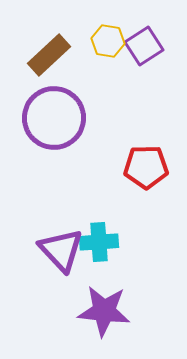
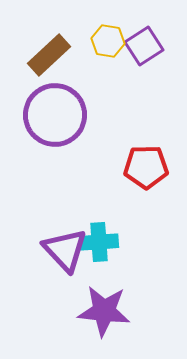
purple circle: moved 1 px right, 3 px up
purple triangle: moved 4 px right
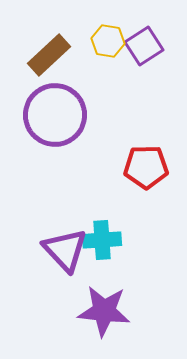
cyan cross: moved 3 px right, 2 px up
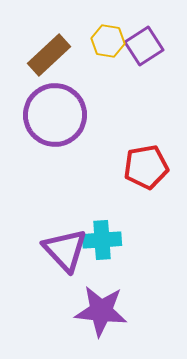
red pentagon: rotated 9 degrees counterclockwise
purple star: moved 3 px left
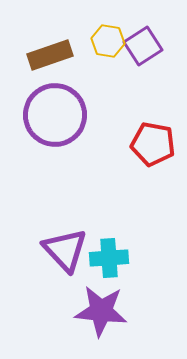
purple square: moved 1 px left
brown rectangle: moved 1 px right; rotated 24 degrees clockwise
red pentagon: moved 7 px right, 23 px up; rotated 21 degrees clockwise
cyan cross: moved 7 px right, 18 px down
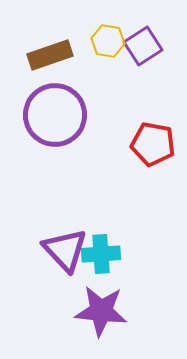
cyan cross: moved 8 px left, 4 px up
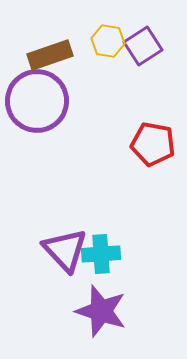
purple circle: moved 18 px left, 14 px up
purple star: rotated 12 degrees clockwise
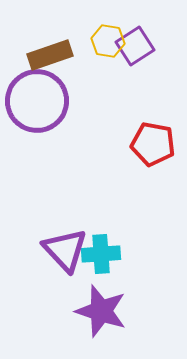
purple square: moved 8 px left
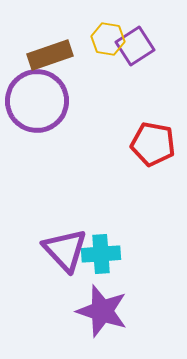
yellow hexagon: moved 2 px up
purple star: moved 1 px right
